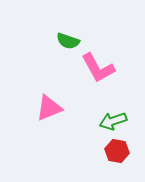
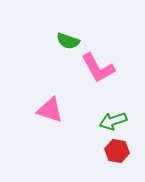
pink triangle: moved 1 px right, 2 px down; rotated 40 degrees clockwise
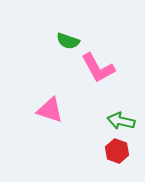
green arrow: moved 8 px right; rotated 32 degrees clockwise
red hexagon: rotated 10 degrees clockwise
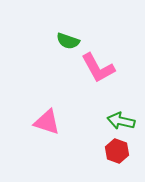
pink triangle: moved 3 px left, 12 px down
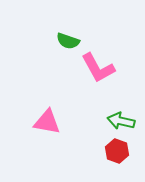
pink triangle: rotated 8 degrees counterclockwise
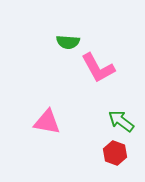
green semicircle: moved 1 px down; rotated 15 degrees counterclockwise
green arrow: rotated 24 degrees clockwise
red hexagon: moved 2 px left, 2 px down
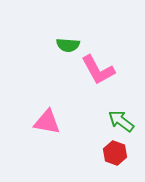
green semicircle: moved 3 px down
pink L-shape: moved 2 px down
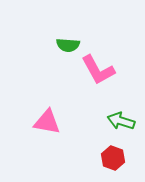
green arrow: rotated 20 degrees counterclockwise
red hexagon: moved 2 px left, 5 px down
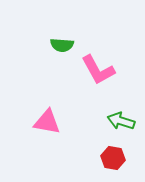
green semicircle: moved 6 px left
red hexagon: rotated 10 degrees counterclockwise
